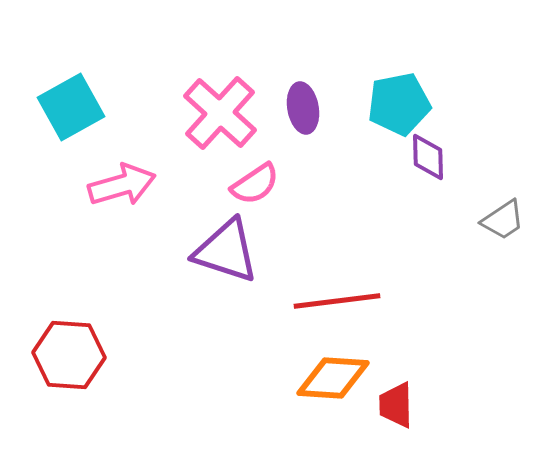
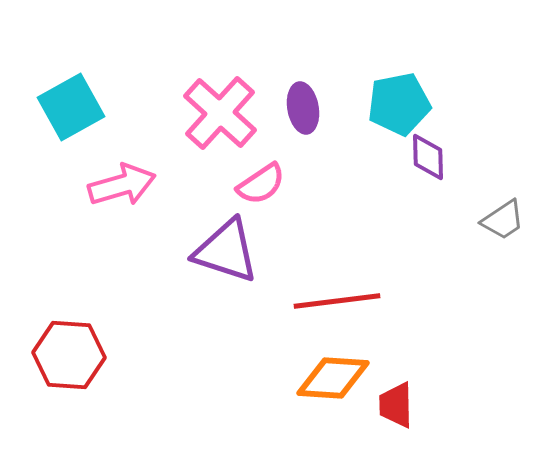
pink semicircle: moved 6 px right
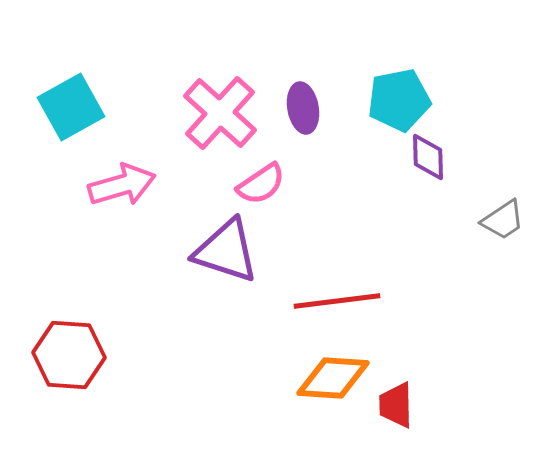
cyan pentagon: moved 4 px up
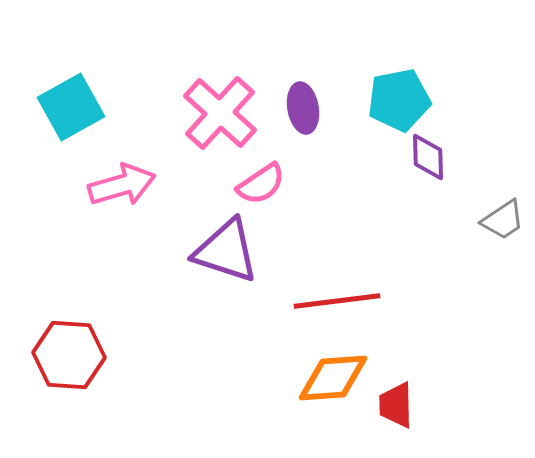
orange diamond: rotated 8 degrees counterclockwise
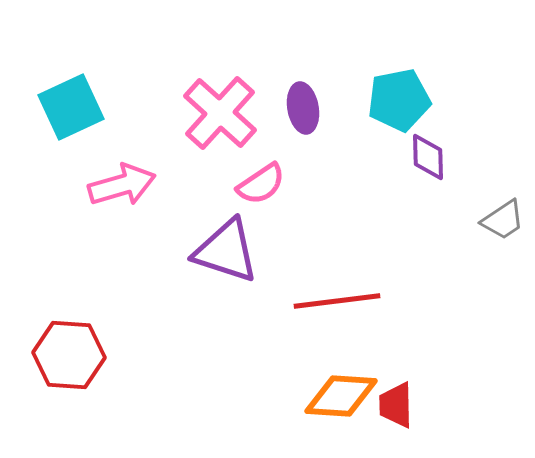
cyan square: rotated 4 degrees clockwise
orange diamond: moved 8 px right, 18 px down; rotated 8 degrees clockwise
